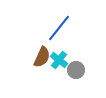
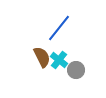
brown semicircle: rotated 50 degrees counterclockwise
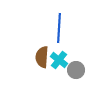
blue line: rotated 36 degrees counterclockwise
brown semicircle: rotated 150 degrees counterclockwise
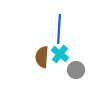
blue line: moved 1 px down
cyan cross: moved 1 px right, 6 px up
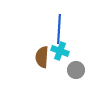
cyan cross: moved 3 px up; rotated 18 degrees counterclockwise
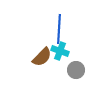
brown semicircle: rotated 140 degrees counterclockwise
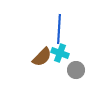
cyan cross: moved 2 px down
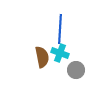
blue line: moved 1 px right
brown semicircle: rotated 55 degrees counterclockwise
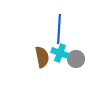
blue line: moved 1 px left
gray circle: moved 11 px up
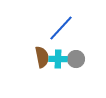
blue line: moved 2 px right, 1 px up; rotated 40 degrees clockwise
cyan cross: moved 2 px left, 6 px down; rotated 18 degrees counterclockwise
